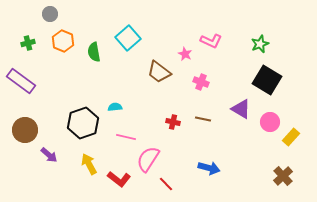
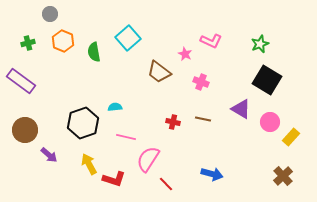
blue arrow: moved 3 px right, 6 px down
red L-shape: moved 5 px left; rotated 20 degrees counterclockwise
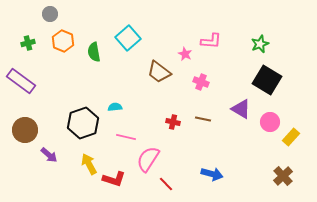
pink L-shape: rotated 20 degrees counterclockwise
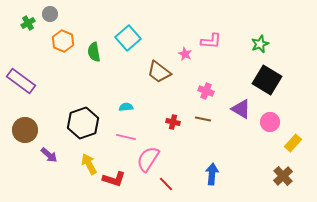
green cross: moved 20 px up; rotated 16 degrees counterclockwise
pink cross: moved 5 px right, 9 px down
cyan semicircle: moved 11 px right
yellow rectangle: moved 2 px right, 6 px down
blue arrow: rotated 100 degrees counterclockwise
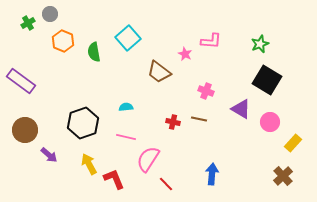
brown line: moved 4 px left
red L-shape: rotated 130 degrees counterclockwise
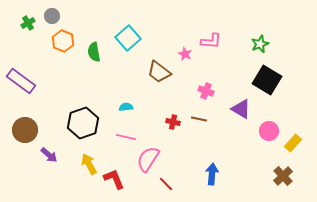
gray circle: moved 2 px right, 2 px down
pink circle: moved 1 px left, 9 px down
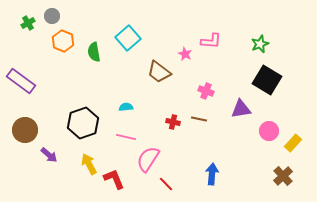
purple triangle: rotated 40 degrees counterclockwise
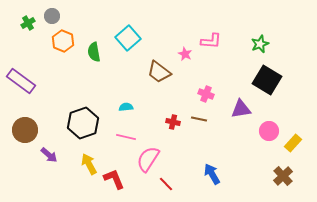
pink cross: moved 3 px down
blue arrow: rotated 35 degrees counterclockwise
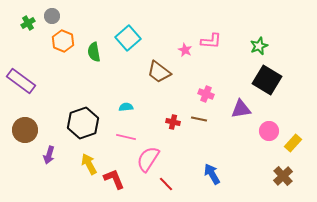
green star: moved 1 px left, 2 px down
pink star: moved 4 px up
purple arrow: rotated 66 degrees clockwise
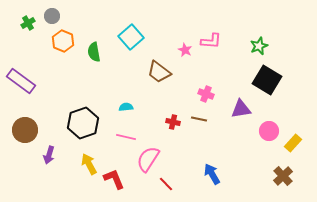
cyan square: moved 3 px right, 1 px up
